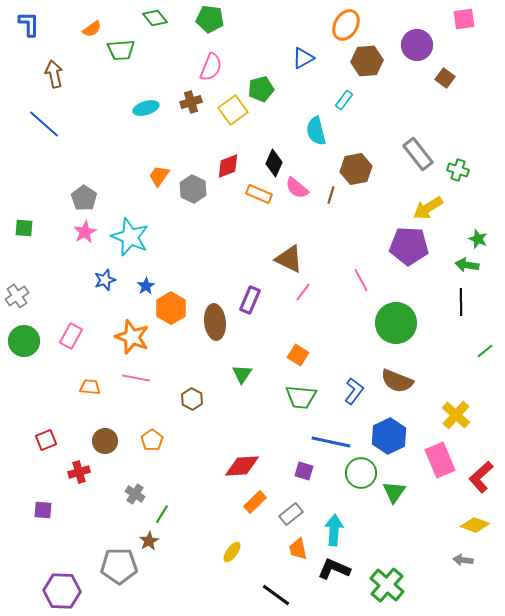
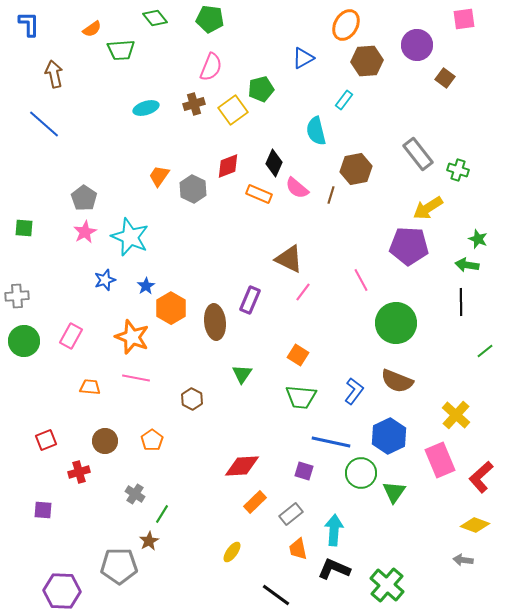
brown cross at (191, 102): moved 3 px right, 2 px down
gray cross at (17, 296): rotated 30 degrees clockwise
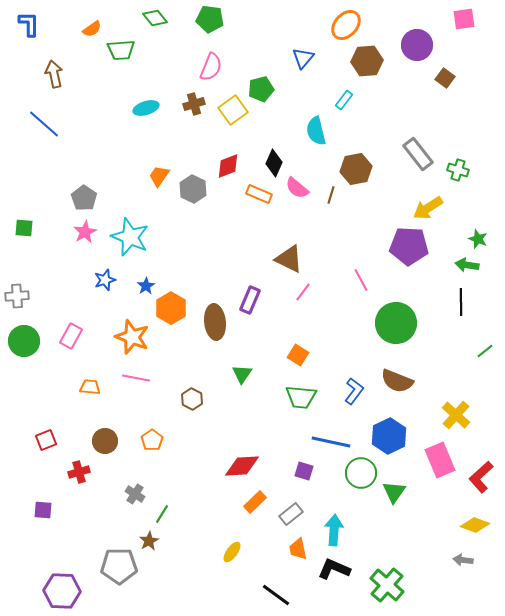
orange ellipse at (346, 25): rotated 12 degrees clockwise
blue triangle at (303, 58): rotated 20 degrees counterclockwise
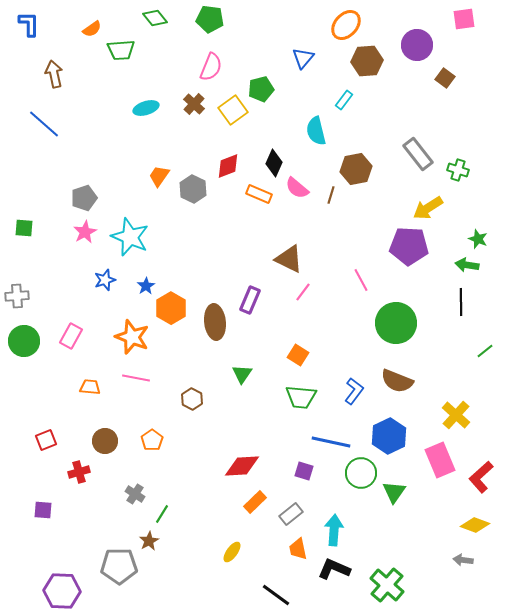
brown cross at (194, 104): rotated 30 degrees counterclockwise
gray pentagon at (84, 198): rotated 20 degrees clockwise
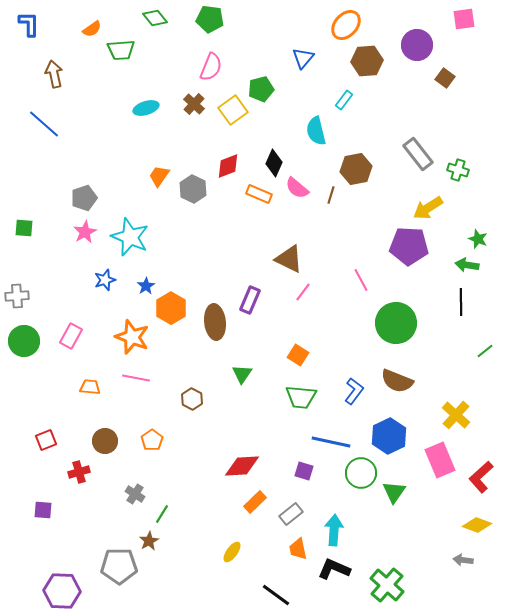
yellow diamond at (475, 525): moved 2 px right
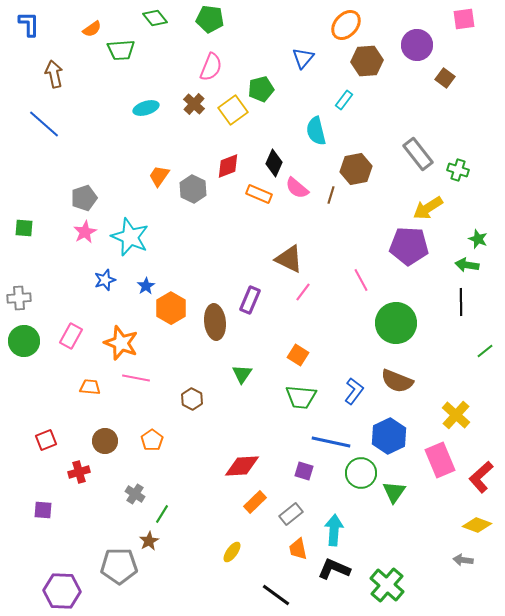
gray cross at (17, 296): moved 2 px right, 2 px down
orange star at (132, 337): moved 11 px left, 6 px down
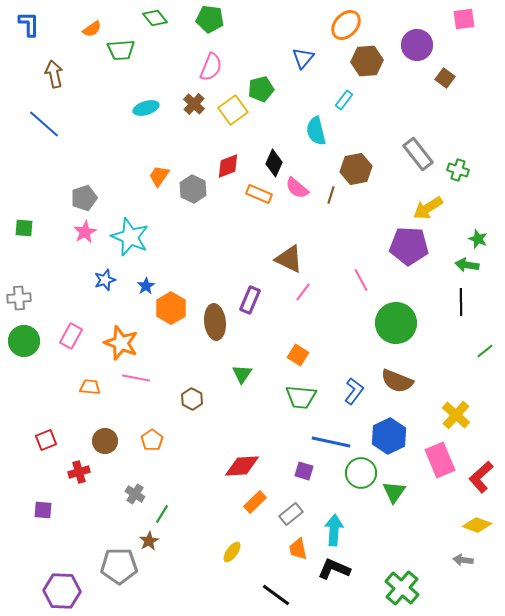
green cross at (387, 585): moved 15 px right, 3 px down
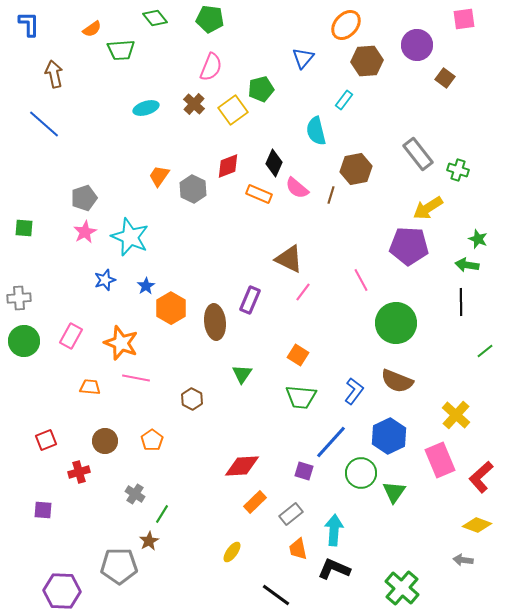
blue line at (331, 442): rotated 60 degrees counterclockwise
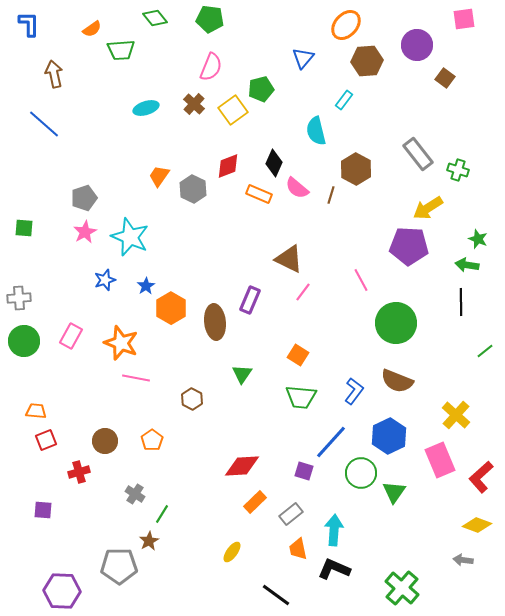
brown hexagon at (356, 169): rotated 20 degrees counterclockwise
orange trapezoid at (90, 387): moved 54 px left, 24 px down
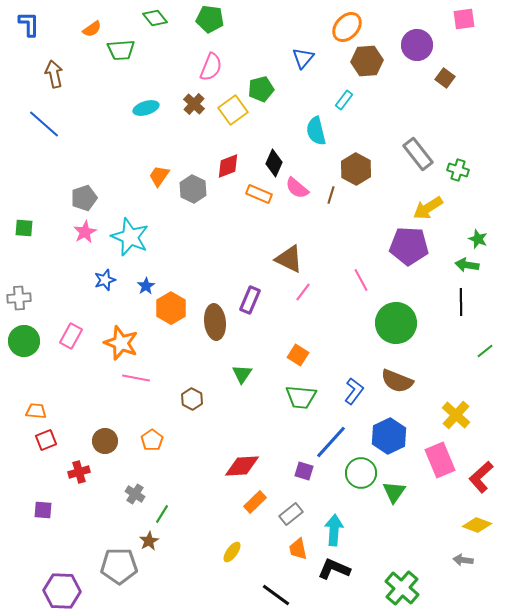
orange ellipse at (346, 25): moved 1 px right, 2 px down
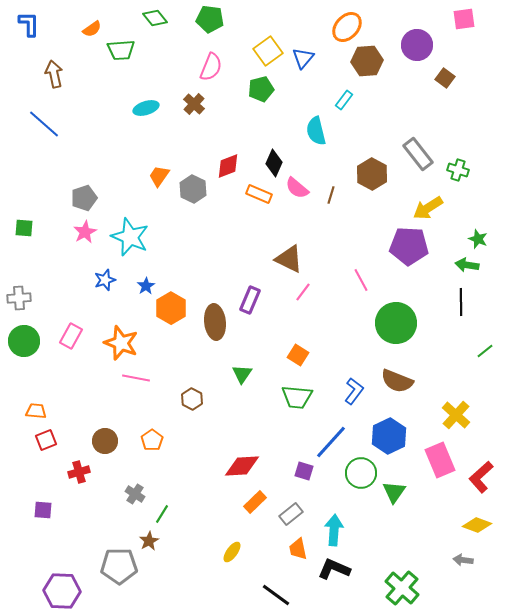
yellow square at (233, 110): moved 35 px right, 59 px up
brown hexagon at (356, 169): moved 16 px right, 5 px down
green trapezoid at (301, 397): moved 4 px left
